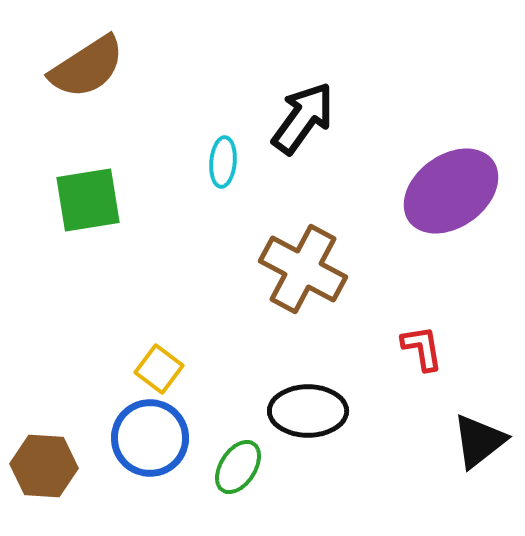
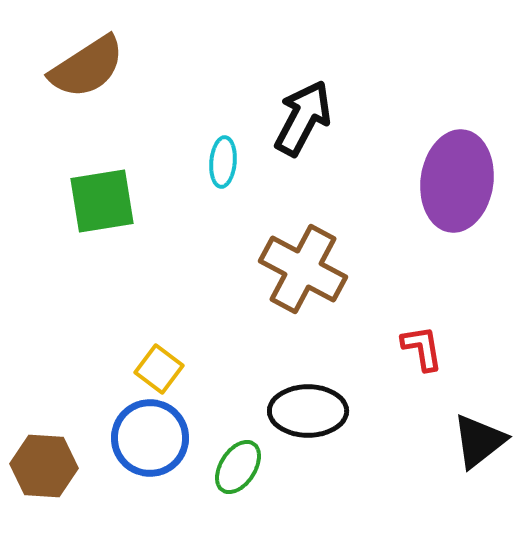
black arrow: rotated 8 degrees counterclockwise
purple ellipse: moved 6 px right, 10 px up; rotated 46 degrees counterclockwise
green square: moved 14 px right, 1 px down
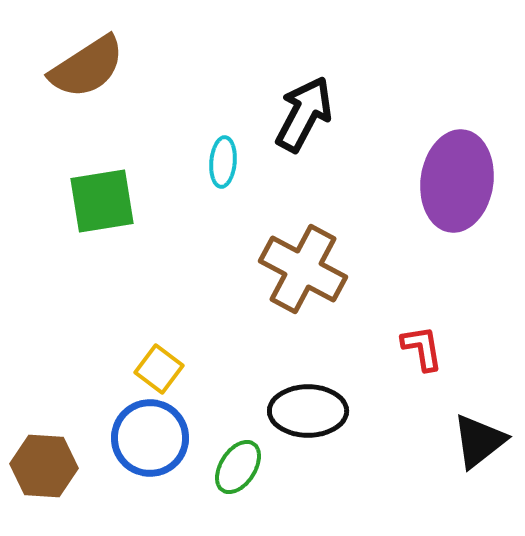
black arrow: moved 1 px right, 4 px up
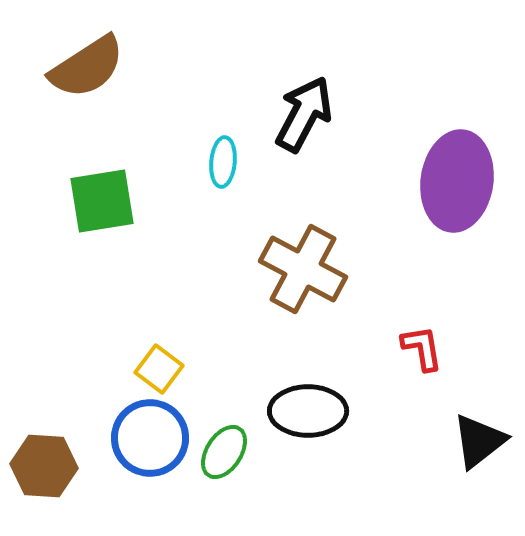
green ellipse: moved 14 px left, 15 px up
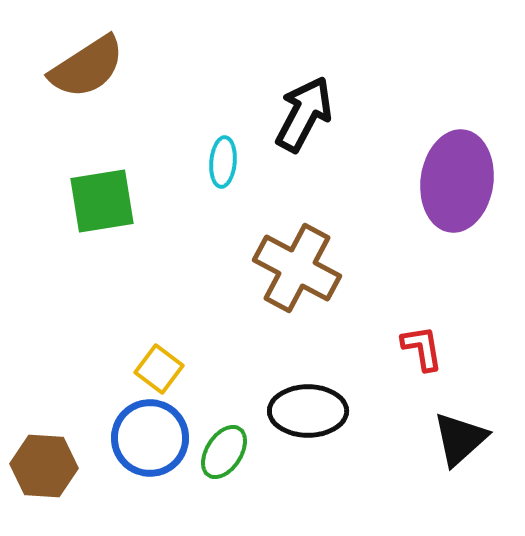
brown cross: moved 6 px left, 1 px up
black triangle: moved 19 px left, 2 px up; rotated 4 degrees counterclockwise
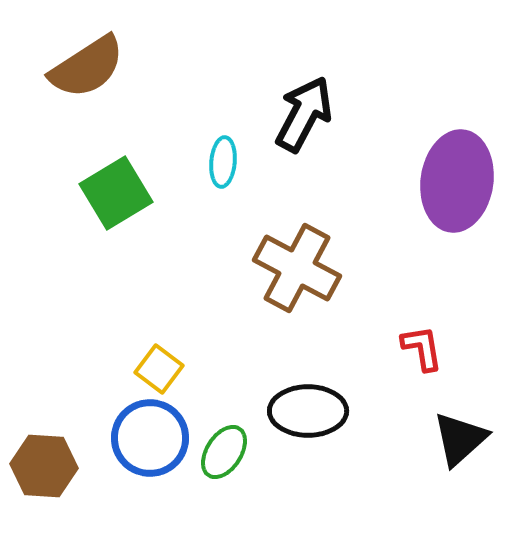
green square: moved 14 px right, 8 px up; rotated 22 degrees counterclockwise
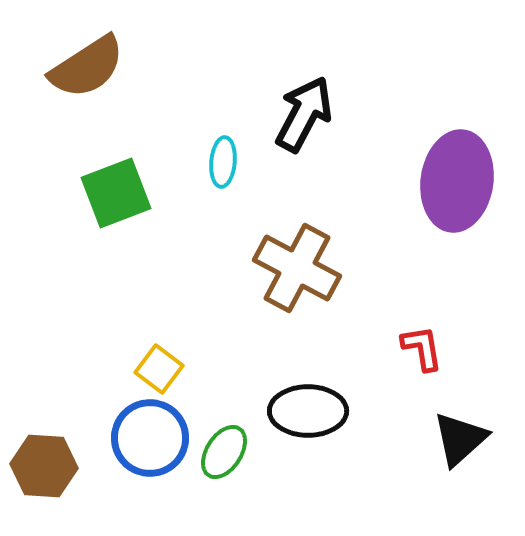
green square: rotated 10 degrees clockwise
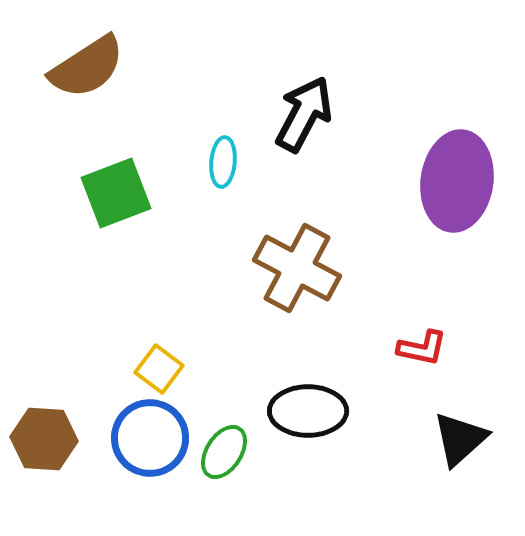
red L-shape: rotated 111 degrees clockwise
brown hexagon: moved 27 px up
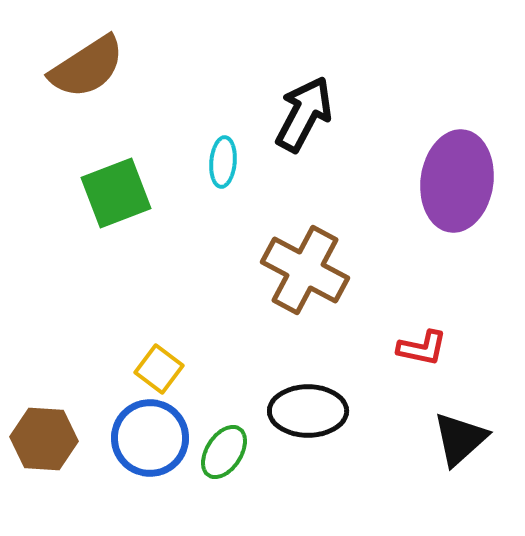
brown cross: moved 8 px right, 2 px down
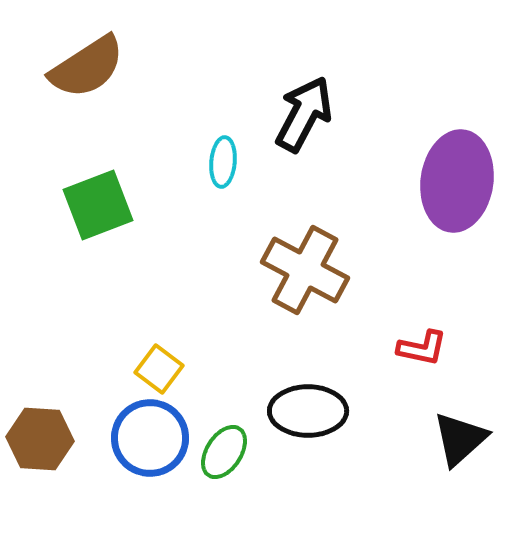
green square: moved 18 px left, 12 px down
brown hexagon: moved 4 px left
